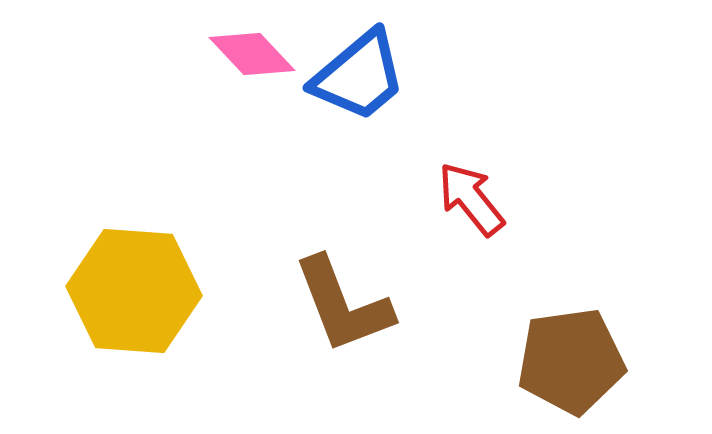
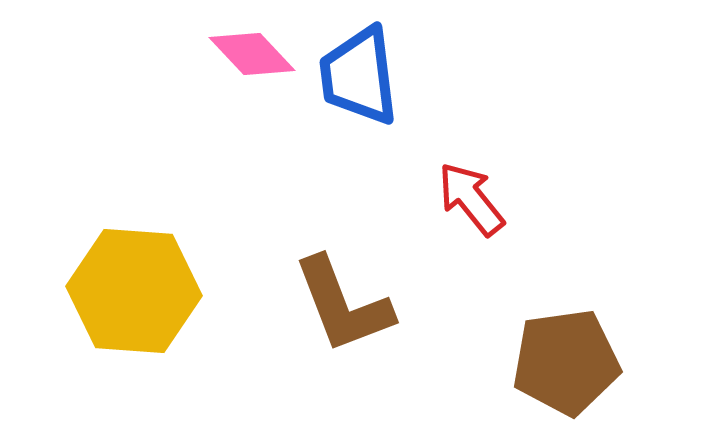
blue trapezoid: rotated 123 degrees clockwise
brown pentagon: moved 5 px left, 1 px down
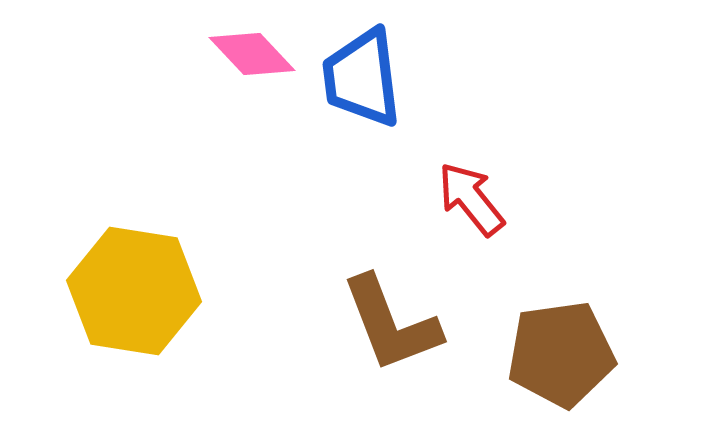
blue trapezoid: moved 3 px right, 2 px down
yellow hexagon: rotated 5 degrees clockwise
brown L-shape: moved 48 px right, 19 px down
brown pentagon: moved 5 px left, 8 px up
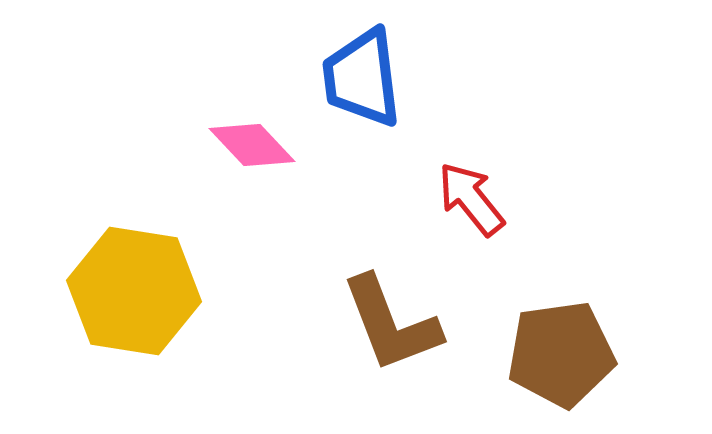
pink diamond: moved 91 px down
